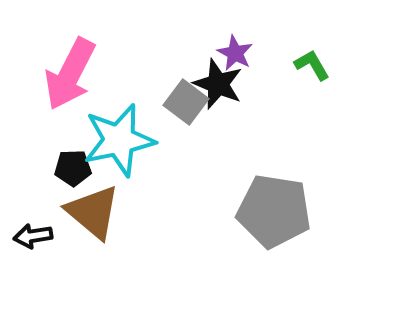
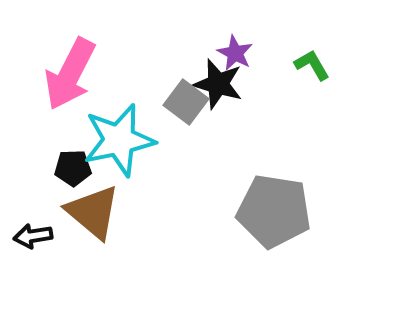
black star: rotated 6 degrees counterclockwise
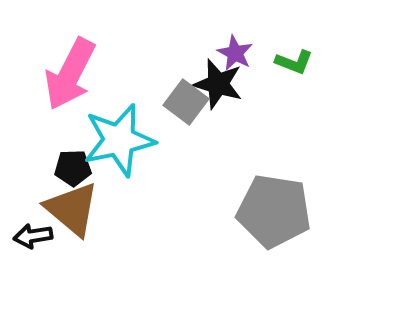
green L-shape: moved 18 px left, 3 px up; rotated 141 degrees clockwise
brown triangle: moved 21 px left, 3 px up
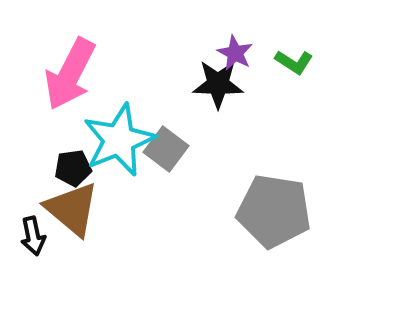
green L-shape: rotated 12 degrees clockwise
black star: rotated 15 degrees counterclockwise
gray square: moved 20 px left, 47 px down
cyan star: rotated 10 degrees counterclockwise
black pentagon: rotated 6 degrees counterclockwise
black arrow: rotated 93 degrees counterclockwise
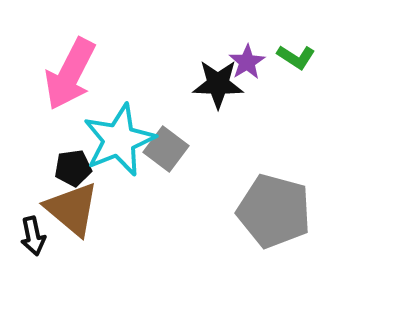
purple star: moved 12 px right, 9 px down; rotated 12 degrees clockwise
green L-shape: moved 2 px right, 5 px up
gray pentagon: rotated 6 degrees clockwise
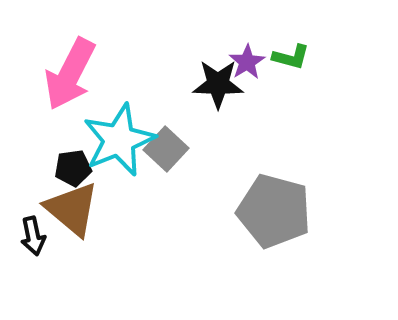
green L-shape: moved 5 px left; rotated 18 degrees counterclockwise
gray square: rotated 6 degrees clockwise
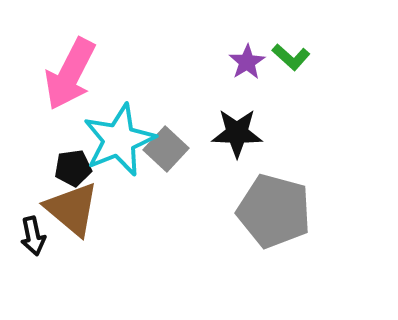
green L-shape: rotated 27 degrees clockwise
black star: moved 19 px right, 49 px down
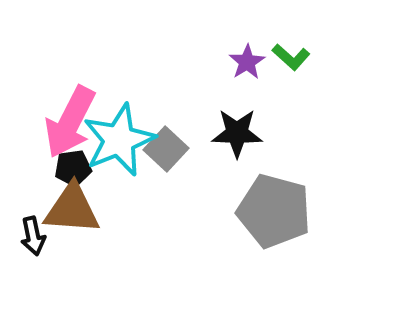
pink arrow: moved 48 px down
brown triangle: rotated 36 degrees counterclockwise
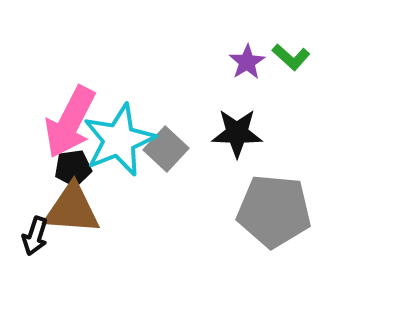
gray pentagon: rotated 10 degrees counterclockwise
black arrow: moved 2 px right; rotated 30 degrees clockwise
